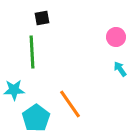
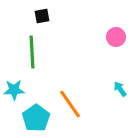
black square: moved 2 px up
cyan arrow: moved 20 px down
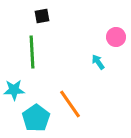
cyan arrow: moved 22 px left, 27 px up
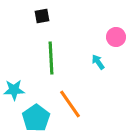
green line: moved 19 px right, 6 px down
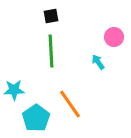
black square: moved 9 px right
pink circle: moved 2 px left
green line: moved 7 px up
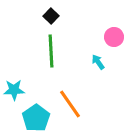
black square: rotated 35 degrees counterclockwise
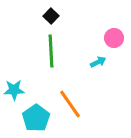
pink circle: moved 1 px down
cyan arrow: rotated 98 degrees clockwise
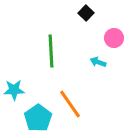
black square: moved 35 px right, 3 px up
cyan arrow: rotated 133 degrees counterclockwise
cyan pentagon: moved 2 px right
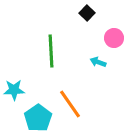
black square: moved 1 px right
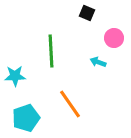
black square: rotated 21 degrees counterclockwise
cyan star: moved 1 px right, 14 px up
cyan pentagon: moved 12 px left; rotated 16 degrees clockwise
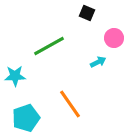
green line: moved 2 px left, 5 px up; rotated 64 degrees clockwise
cyan arrow: rotated 133 degrees clockwise
